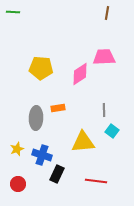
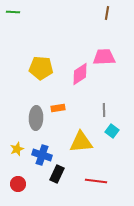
yellow triangle: moved 2 px left
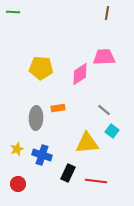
gray line: rotated 48 degrees counterclockwise
yellow triangle: moved 6 px right, 1 px down
black rectangle: moved 11 px right, 1 px up
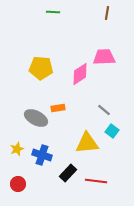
green line: moved 40 px right
gray ellipse: rotated 65 degrees counterclockwise
black rectangle: rotated 18 degrees clockwise
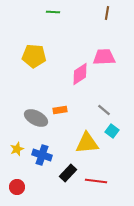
yellow pentagon: moved 7 px left, 12 px up
orange rectangle: moved 2 px right, 2 px down
red circle: moved 1 px left, 3 px down
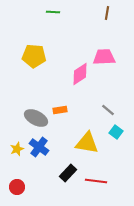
gray line: moved 4 px right
cyan square: moved 4 px right, 1 px down
yellow triangle: rotated 15 degrees clockwise
blue cross: moved 3 px left, 8 px up; rotated 18 degrees clockwise
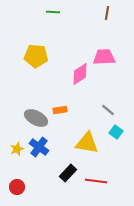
yellow pentagon: moved 2 px right
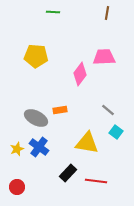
pink diamond: rotated 20 degrees counterclockwise
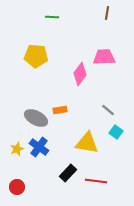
green line: moved 1 px left, 5 px down
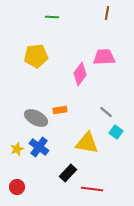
yellow pentagon: rotated 10 degrees counterclockwise
gray line: moved 2 px left, 2 px down
red line: moved 4 px left, 8 px down
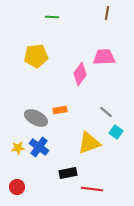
yellow triangle: moved 2 px right; rotated 30 degrees counterclockwise
yellow star: moved 1 px right, 1 px up; rotated 16 degrees clockwise
black rectangle: rotated 36 degrees clockwise
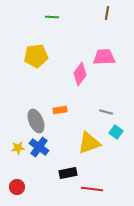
gray line: rotated 24 degrees counterclockwise
gray ellipse: moved 3 px down; rotated 40 degrees clockwise
